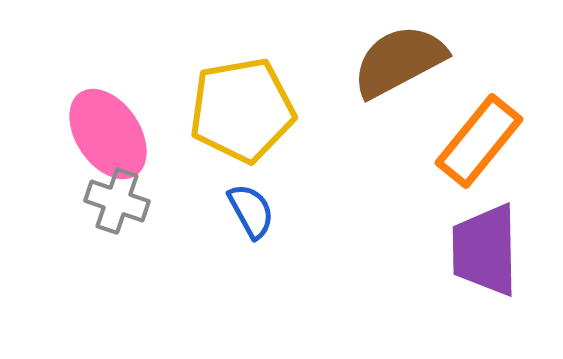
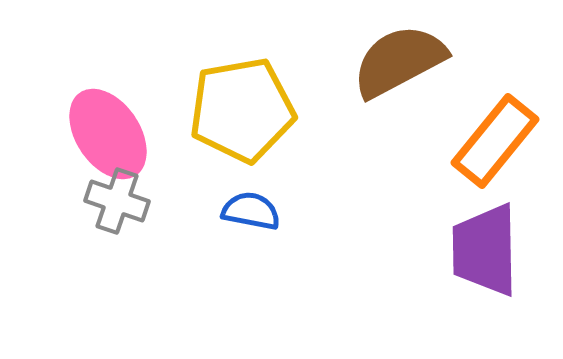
orange rectangle: moved 16 px right
blue semicircle: rotated 50 degrees counterclockwise
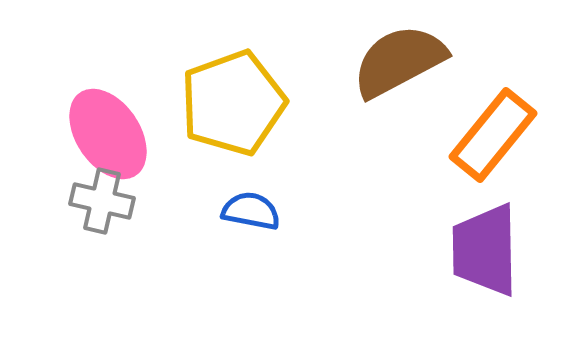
yellow pentagon: moved 9 px left, 7 px up; rotated 10 degrees counterclockwise
orange rectangle: moved 2 px left, 6 px up
gray cross: moved 15 px left; rotated 6 degrees counterclockwise
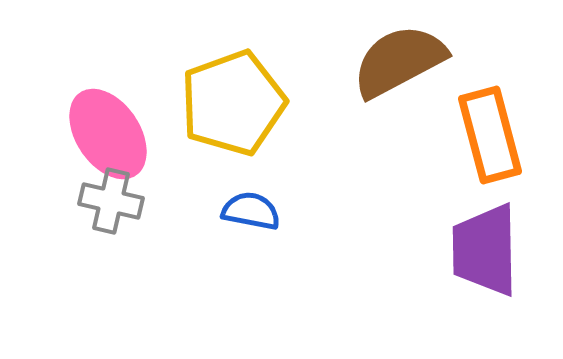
orange rectangle: moved 3 px left; rotated 54 degrees counterclockwise
gray cross: moved 9 px right
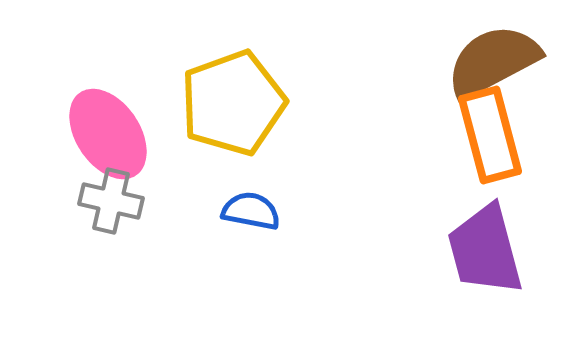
brown semicircle: moved 94 px right
purple trapezoid: rotated 14 degrees counterclockwise
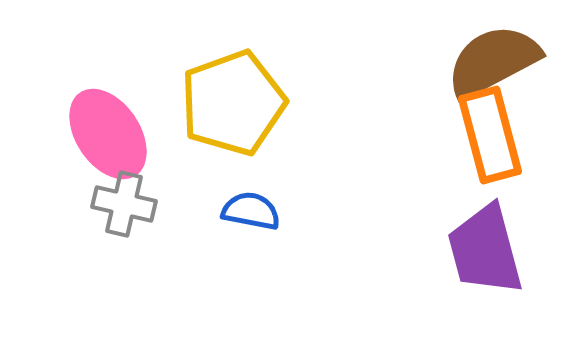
gray cross: moved 13 px right, 3 px down
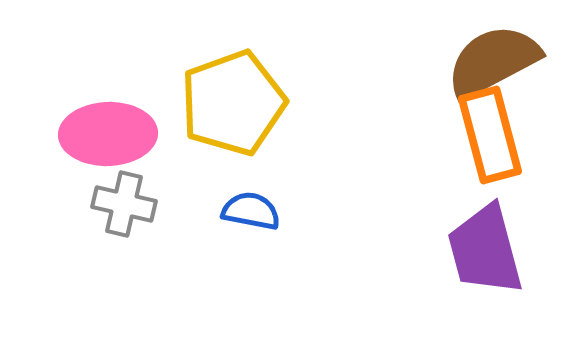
pink ellipse: rotated 58 degrees counterclockwise
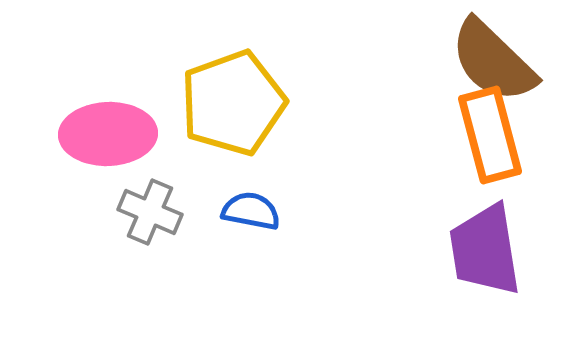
brown semicircle: rotated 108 degrees counterclockwise
gray cross: moved 26 px right, 8 px down; rotated 10 degrees clockwise
purple trapezoid: rotated 6 degrees clockwise
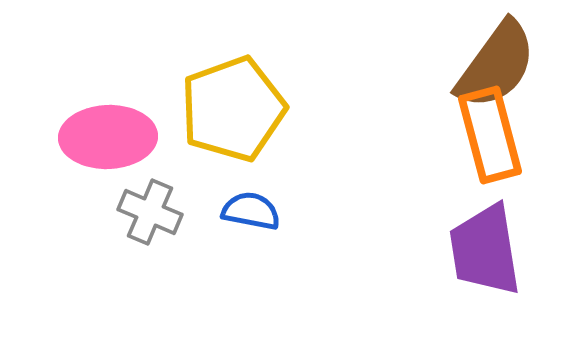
brown semicircle: moved 3 px right, 4 px down; rotated 98 degrees counterclockwise
yellow pentagon: moved 6 px down
pink ellipse: moved 3 px down
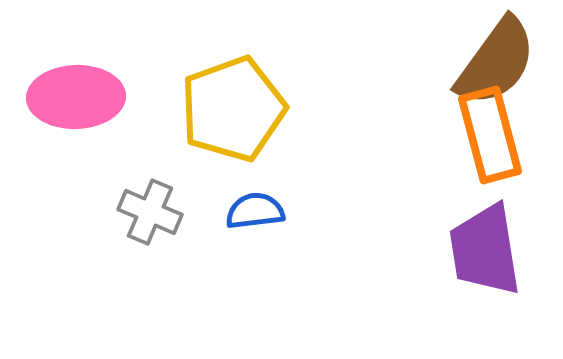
brown semicircle: moved 3 px up
pink ellipse: moved 32 px left, 40 px up
blue semicircle: moved 4 px right; rotated 18 degrees counterclockwise
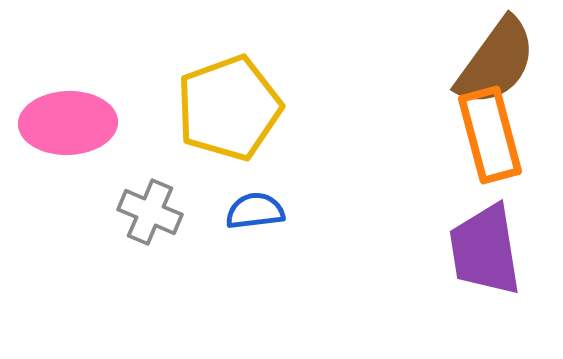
pink ellipse: moved 8 px left, 26 px down
yellow pentagon: moved 4 px left, 1 px up
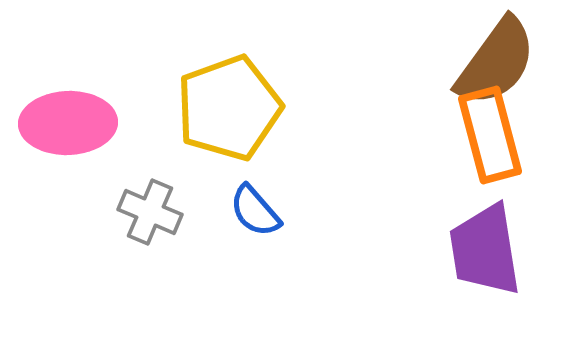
blue semicircle: rotated 124 degrees counterclockwise
